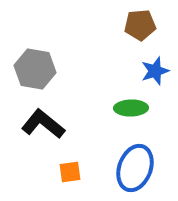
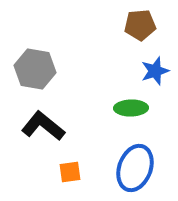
black L-shape: moved 2 px down
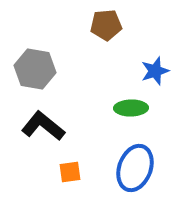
brown pentagon: moved 34 px left
